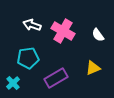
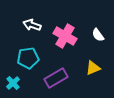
pink cross: moved 2 px right, 5 px down
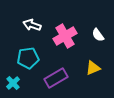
pink cross: rotated 30 degrees clockwise
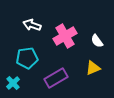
white semicircle: moved 1 px left, 6 px down
cyan pentagon: moved 1 px left
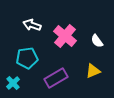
pink cross: rotated 20 degrees counterclockwise
yellow triangle: moved 3 px down
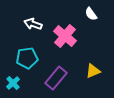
white arrow: moved 1 px right, 1 px up
white semicircle: moved 6 px left, 27 px up
purple rectangle: rotated 20 degrees counterclockwise
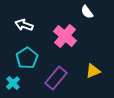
white semicircle: moved 4 px left, 2 px up
white arrow: moved 9 px left, 1 px down
cyan pentagon: rotated 25 degrees counterclockwise
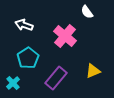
cyan pentagon: moved 1 px right
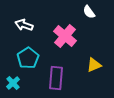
white semicircle: moved 2 px right
yellow triangle: moved 1 px right, 6 px up
purple rectangle: rotated 35 degrees counterclockwise
